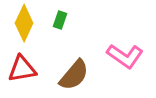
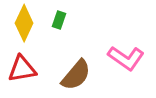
green rectangle: moved 1 px left
pink L-shape: moved 1 px right, 2 px down
brown semicircle: moved 2 px right
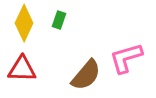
pink L-shape: rotated 129 degrees clockwise
red triangle: rotated 12 degrees clockwise
brown semicircle: moved 10 px right
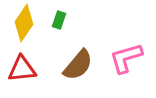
yellow diamond: rotated 9 degrees clockwise
red triangle: rotated 8 degrees counterclockwise
brown semicircle: moved 8 px left, 10 px up
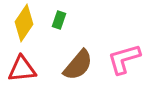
pink L-shape: moved 2 px left, 1 px down
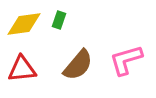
yellow diamond: moved 1 px down; rotated 48 degrees clockwise
pink L-shape: moved 2 px right, 1 px down
